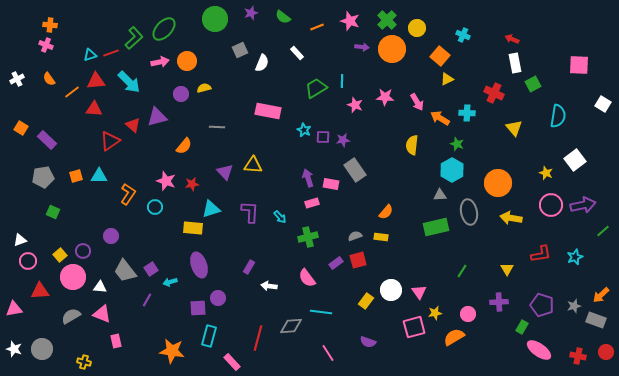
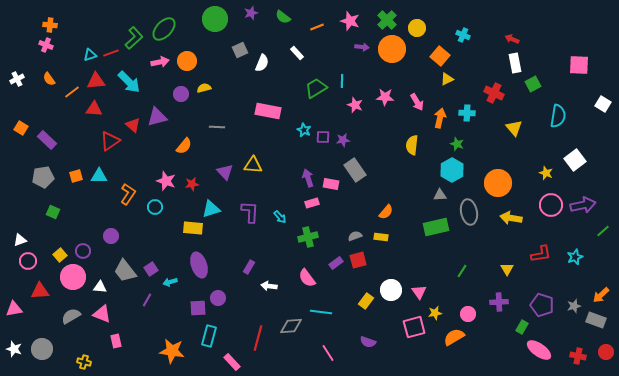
orange arrow at (440, 118): rotated 72 degrees clockwise
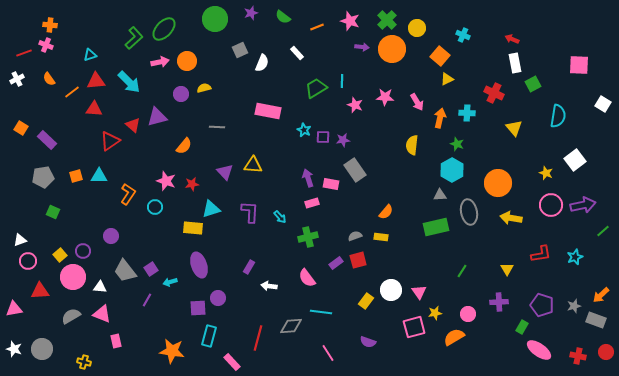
red line at (111, 53): moved 87 px left
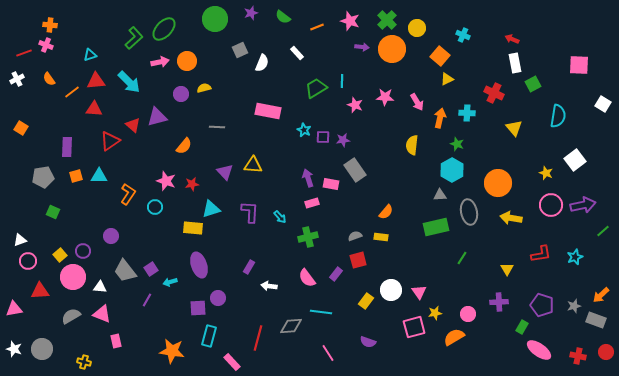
purple rectangle at (47, 140): moved 20 px right, 7 px down; rotated 48 degrees clockwise
purple rectangle at (336, 263): moved 11 px down; rotated 16 degrees counterclockwise
green line at (462, 271): moved 13 px up
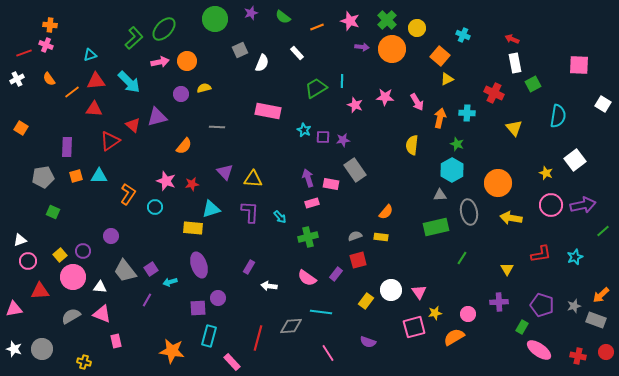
yellow triangle at (253, 165): moved 14 px down
pink semicircle at (307, 278): rotated 18 degrees counterclockwise
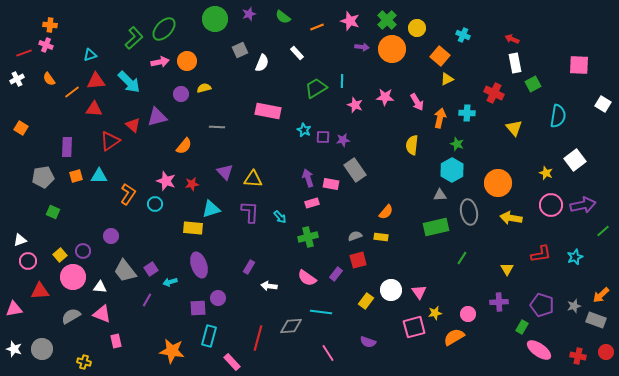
purple star at (251, 13): moved 2 px left, 1 px down
cyan circle at (155, 207): moved 3 px up
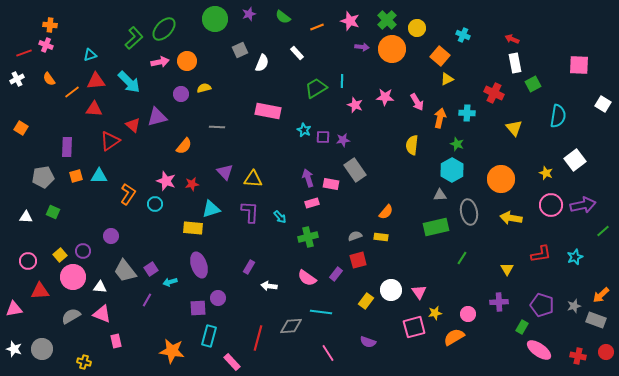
orange circle at (498, 183): moved 3 px right, 4 px up
white triangle at (20, 240): moved 6 px right, 23 px up; rotated 24 degrees clockwise
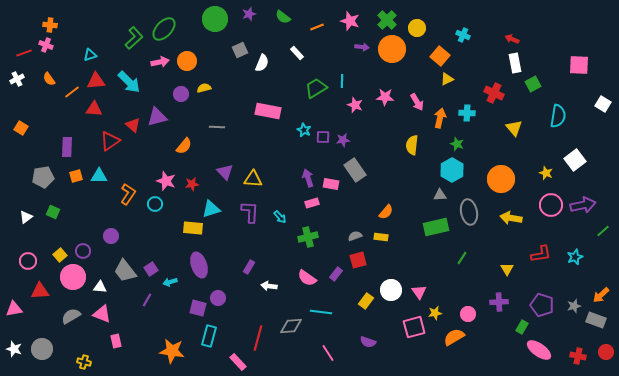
white triangle at (26, 217): rotated 40 degrees counterclockwise
purple square at (198, 308): rotated 18 degrees clockwise
pink rectangle at (232, 362): moved 6 px right
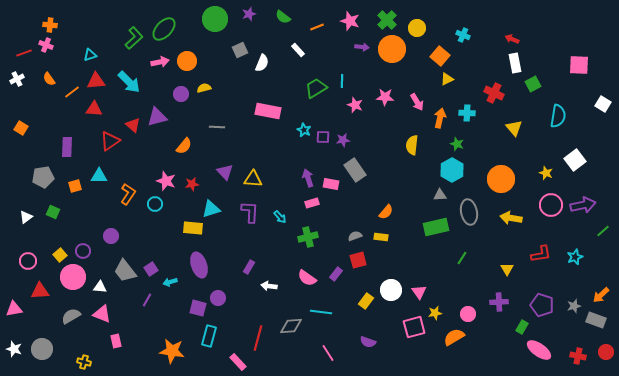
white rectangle at (297, 53): moved 1 px right, 3 px up
orange square at (76, 176): moved 1 px left, 10 px down
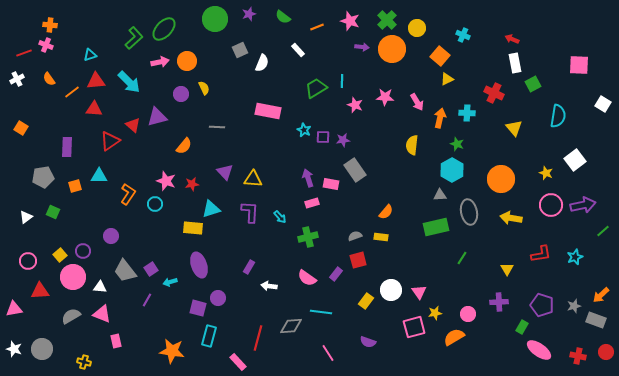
yellow semicircle at (204, 88): rotated 80 degrees clockwise
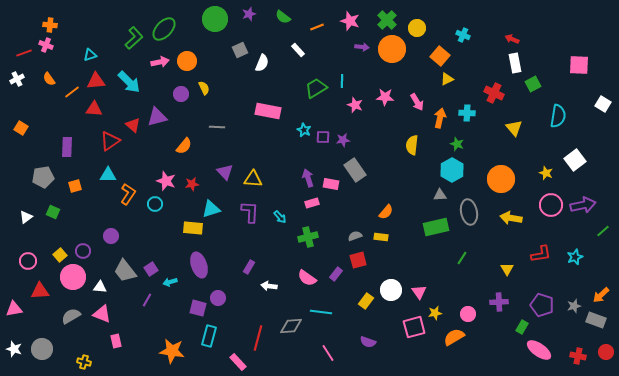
cyan triangle at (99, 176): moved 9 px right, 1 px up
